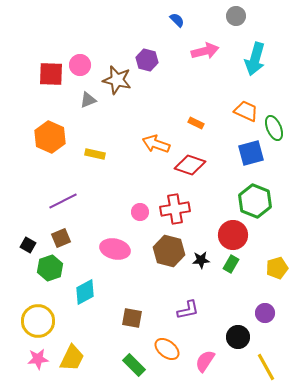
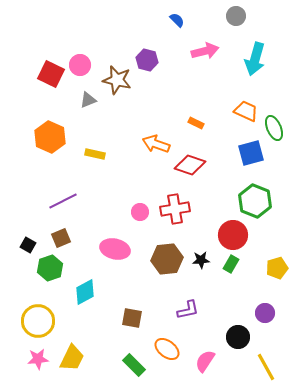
red square at (51, 74): rotated 24 degrees clockwise
brown hexagon at (169, 251): moved 2 px left, 8 px down; rotated 20 degrees counterclockwise
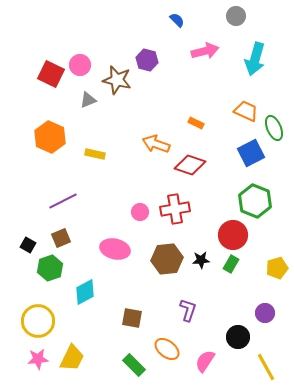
blue square at (251, 153): rotated 12 degrees counterclockwise
purple L-shape at (188, 310): rotated 60 degrees counterclockwise
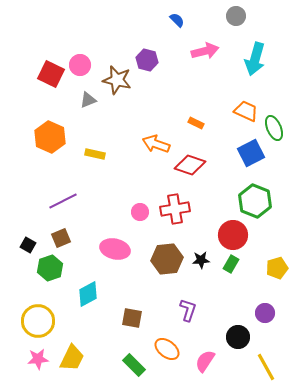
cyan diamond at (85, 292): moved 3 px right, 2 px down
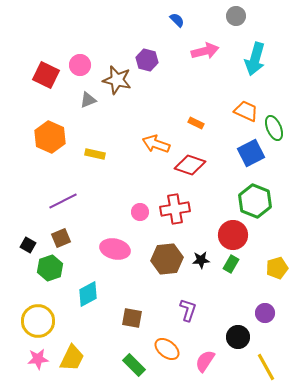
red square at (51, 74): moved 5 px left, 1 px down
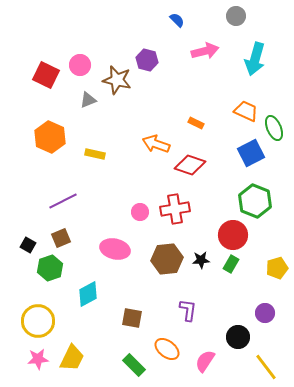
purple L-shape at (188, 310): rotated 10 degrees counterclockwise
yellow line at (266, 367): rotated 8 degrees counterclockwise
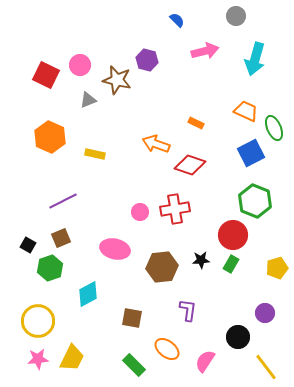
brown hexagon at (167, 259): moved 5 px left, 8 px down
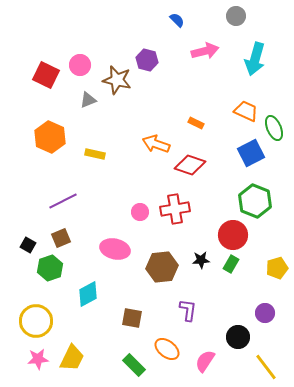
yellow circle at (38, 321): moved 2 px left
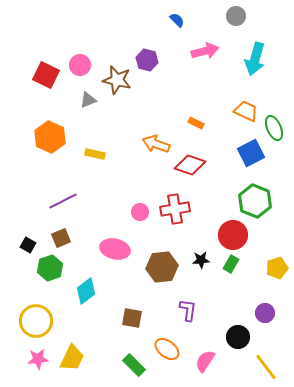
cyan diamond at (88, 294): moved 2 px left, 3 px up; rotated 8 degrees counterclockwise
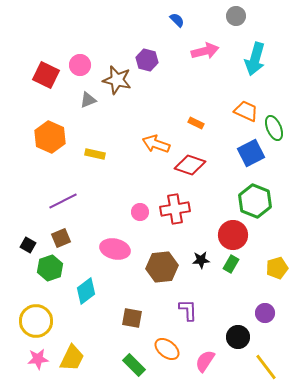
purple L-shape at (188, 310): rotated 10 degrees counterclockwise
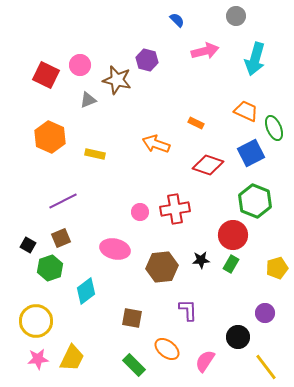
red diamond at (190, 165): moved 18 px right
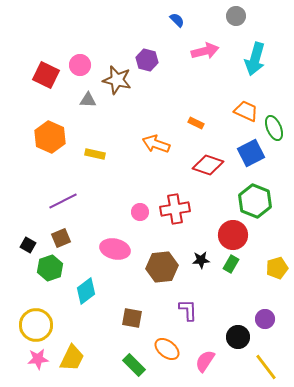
gray triangle at (88, 100): rotated 24 degrees clockwise
purple circle at (265, 313): moved 6 px down
yellow circle at (36, 321): moved 4 px down
